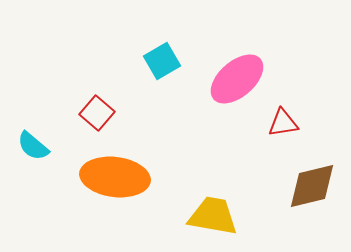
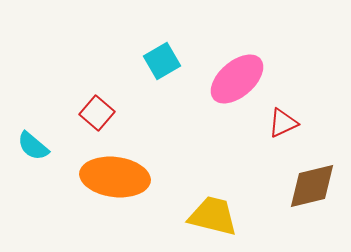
red triangle: rotated 16 degrees counterclockwise
yellow trapezoid: rotated 4 degrees clockwise
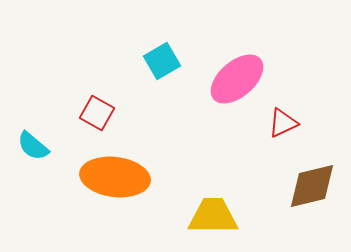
red square: rotated 12 degrees counterclockwise
yellow trapezoid: rotated 14 degrees counterclockwise
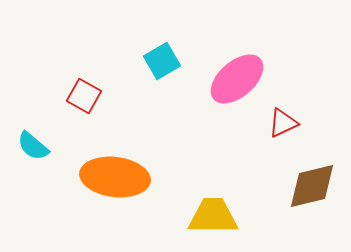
red square: moved 13 px left, 17 px up
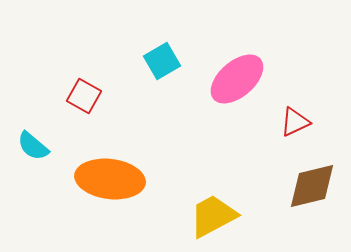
red triangle: moved 12 px right, 1 px up
orange ellipse: moved 5 px left, 2 px down
yellow trapezoid: rotated 28 degrees counterclockwise
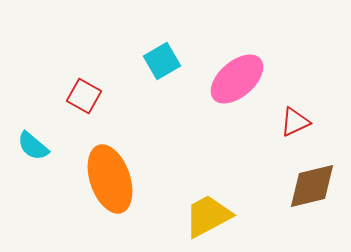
orange ellipse: rotated 64 degrees clockwise
yellow trapezoid: moved 5 px left
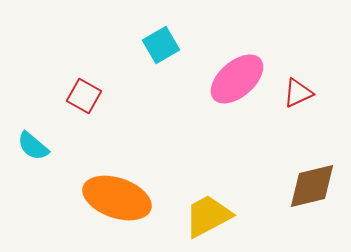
cyan square: moved 1 px left, 16 px up
red triangle: moved 3 px right, 29 px up
orange ellipse: moved 7 px right, 19 px down; rotated 52 degrees counterclockwise
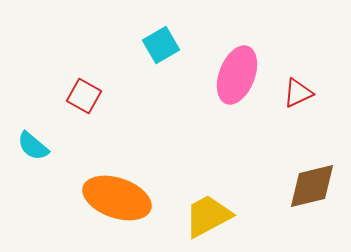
pink ellipse: moved 4 px up; rotated 28 degrees counterclockwise
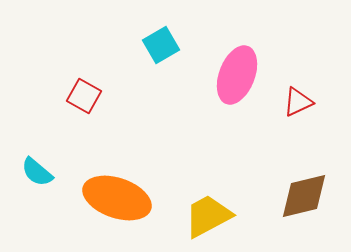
red triangle: moved 9 px down
cyan semicircle: moved 4 px right, 26 px down
brown diamond: moved 8 px left, 10 px down
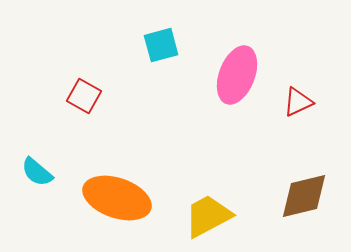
cyan square: rotated 15 degrees clockwise
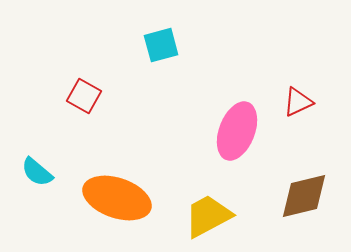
pink ellipse: moved 56 px down
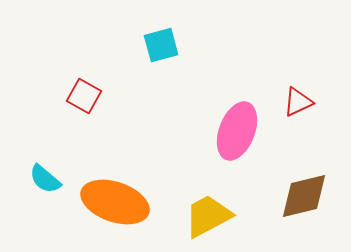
cyan semicircle: moved 8 px right, 7 px down
orange ellipse: moved 2 px left, 4 px down
